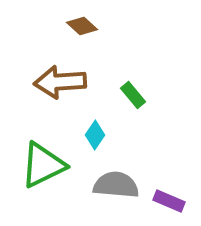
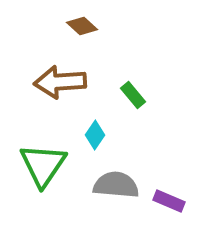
green triangle: rotated 30 degrees counterclockwise
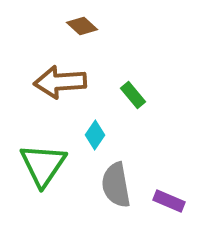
gray semicircle: rotated 105 degrees counterclockwise
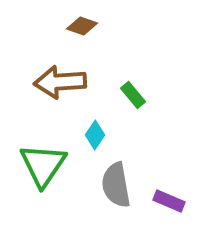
brown diamond: rotated 24 degrees counterclockwise
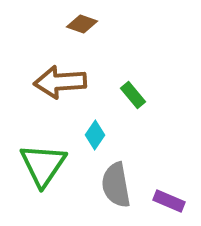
brown diamond: moved 2 px up
